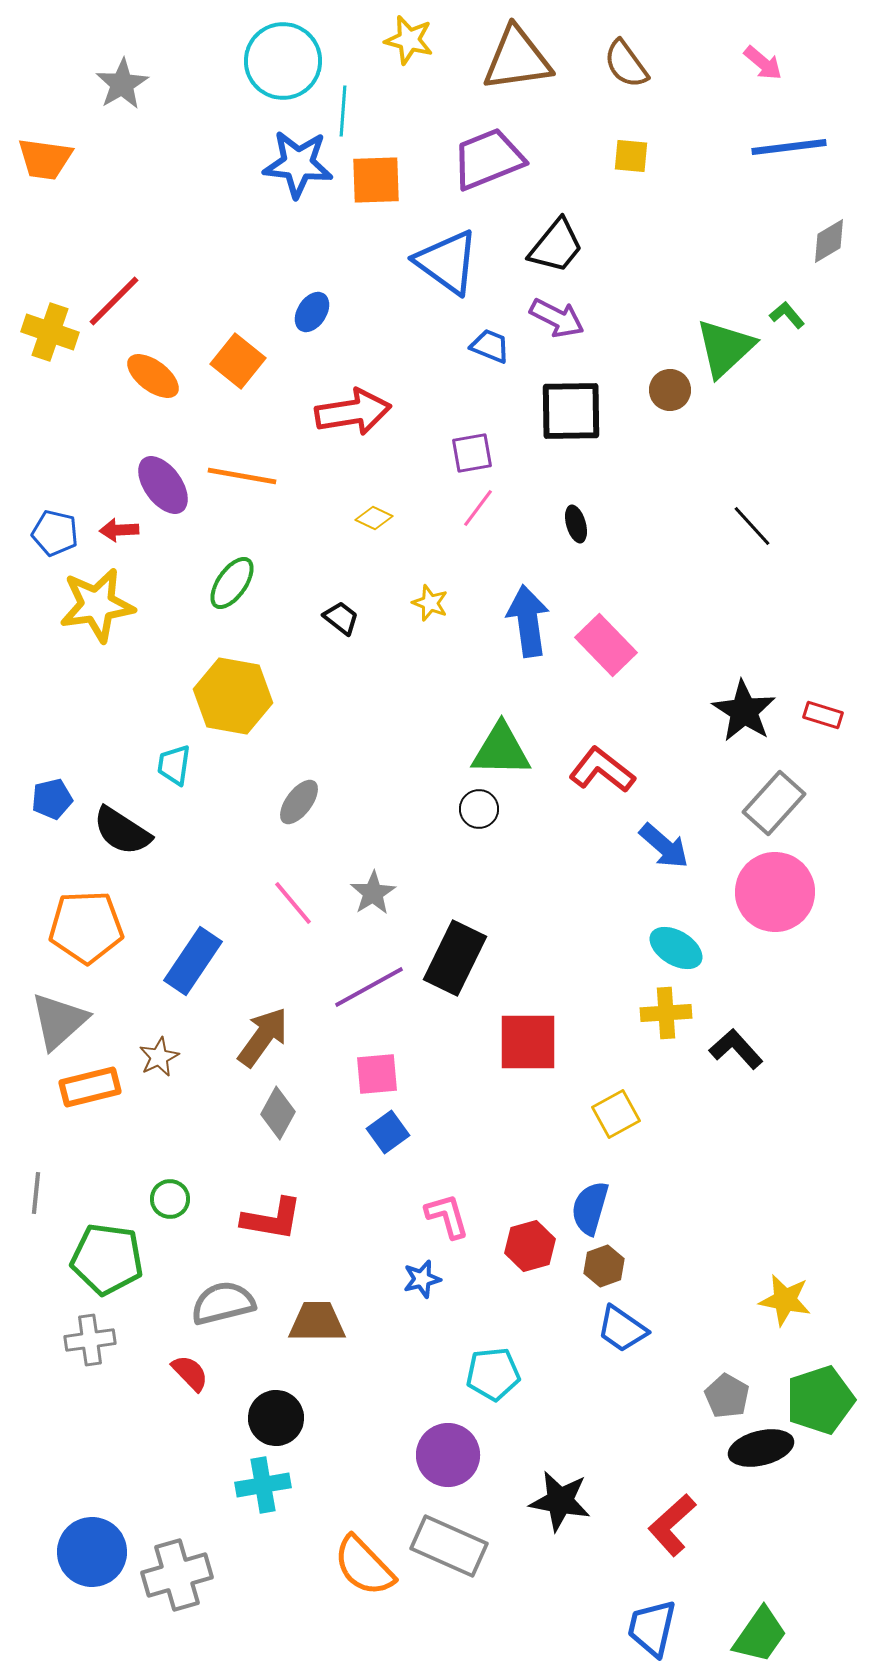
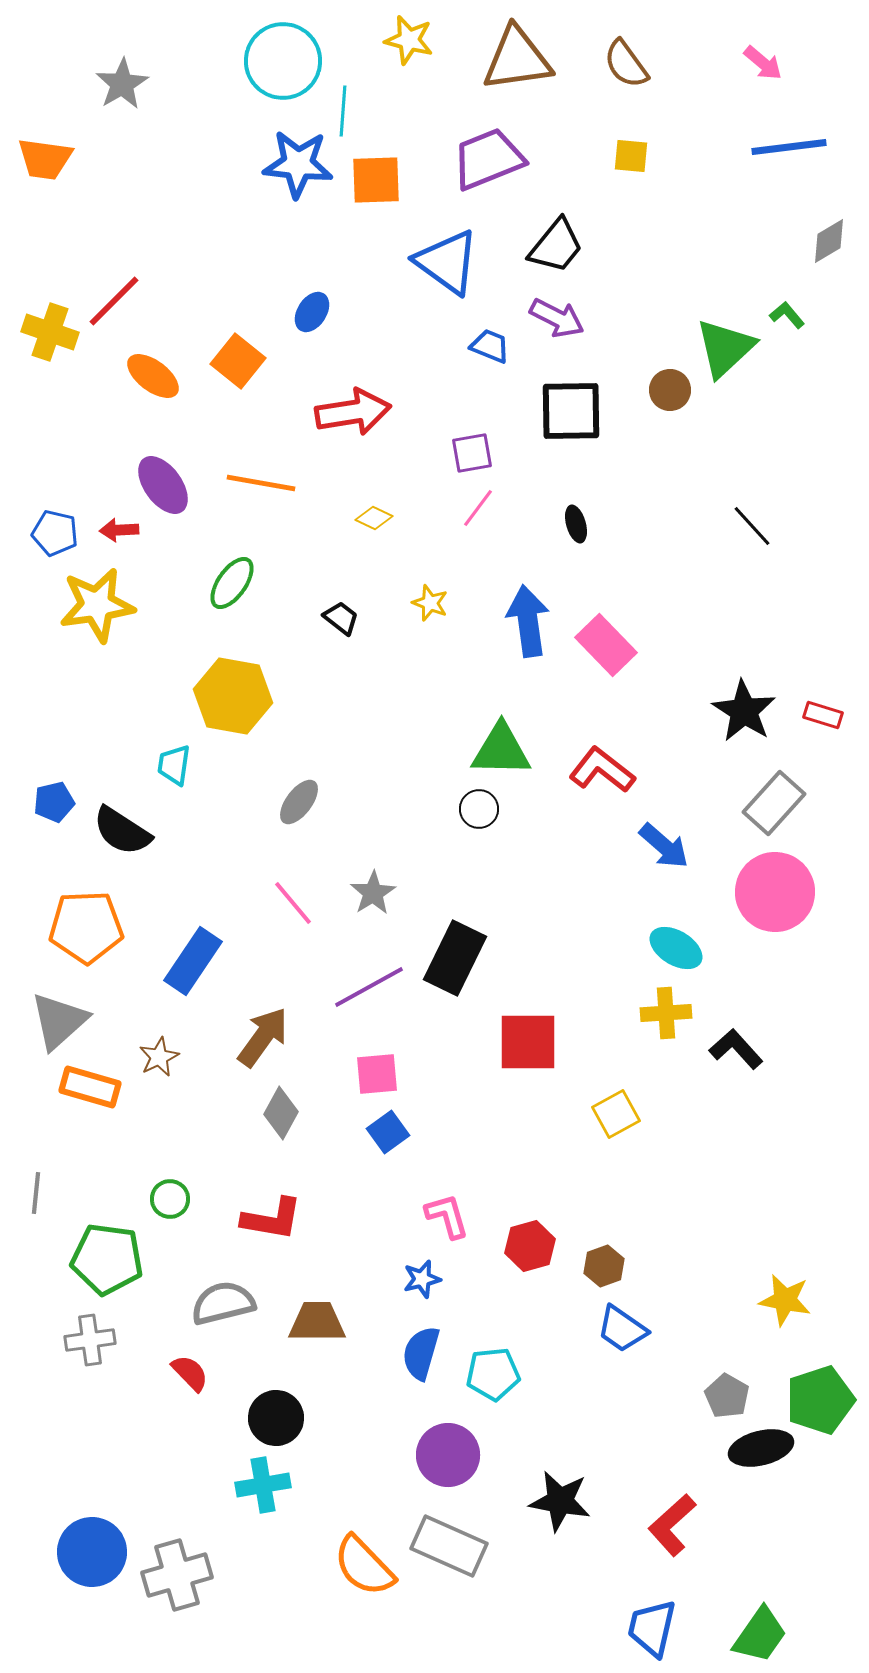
orange line at (242, 476): moved 19 px right, 7 px down
blue pentagon at (52, 799): moved 2 px right, 3 px down
orange rectangle at (90, 1087): rotated 30 degrees clockwise
gray diamond at (278, 1113): moved 3 px right
blue semicircle at (590, 1208): moved 169 px left, 145 px down
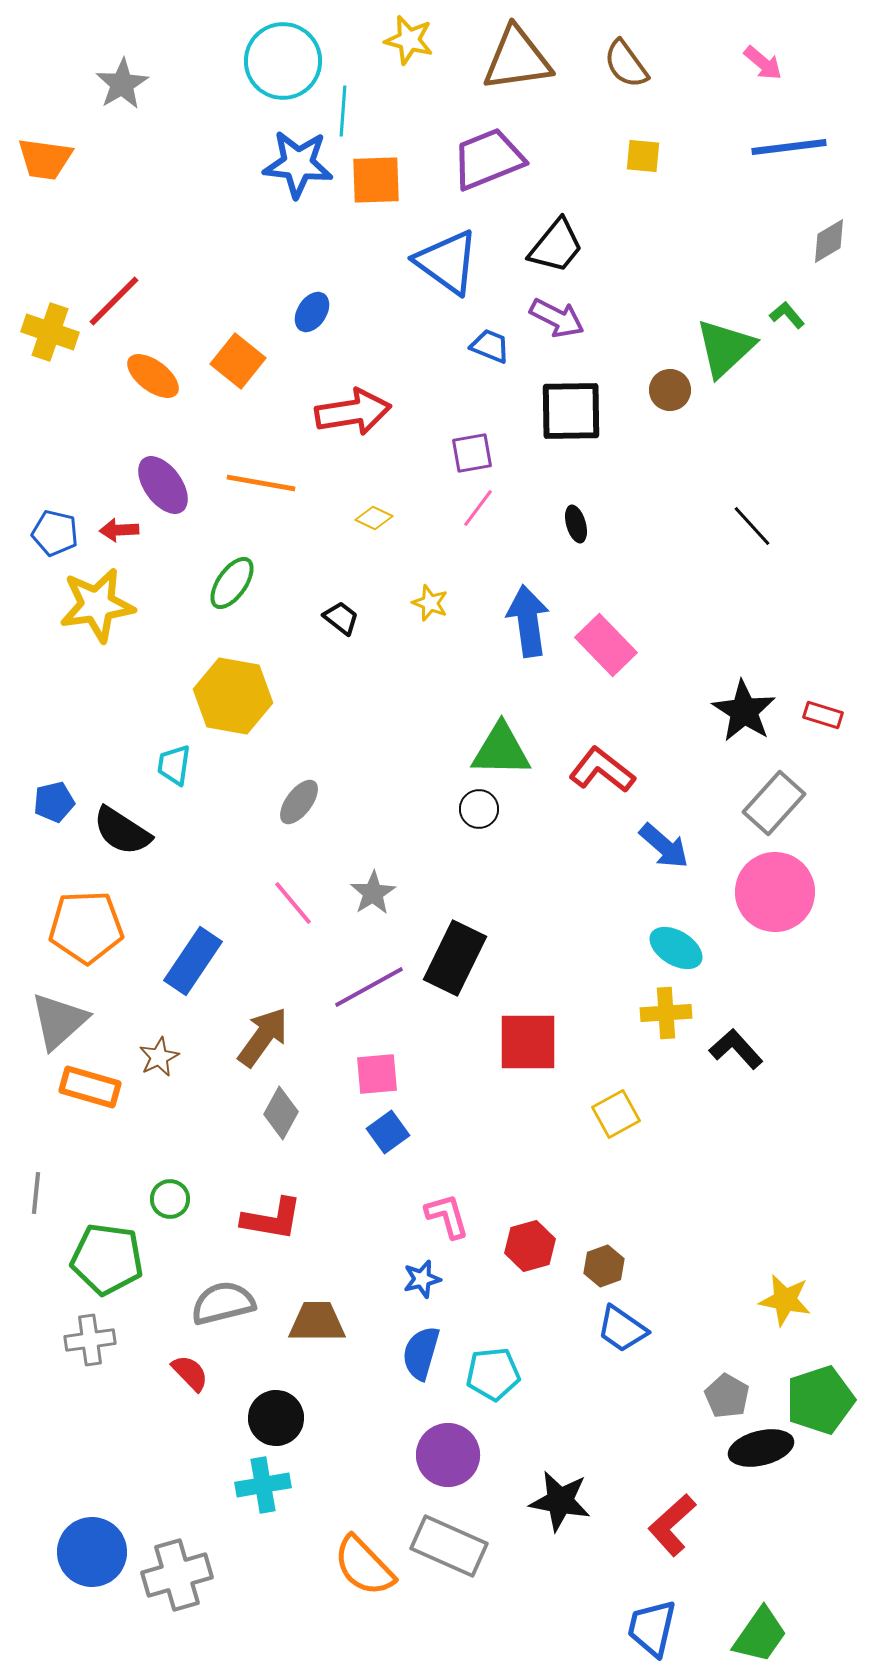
yellow square at (631, 156): moved 12 px right
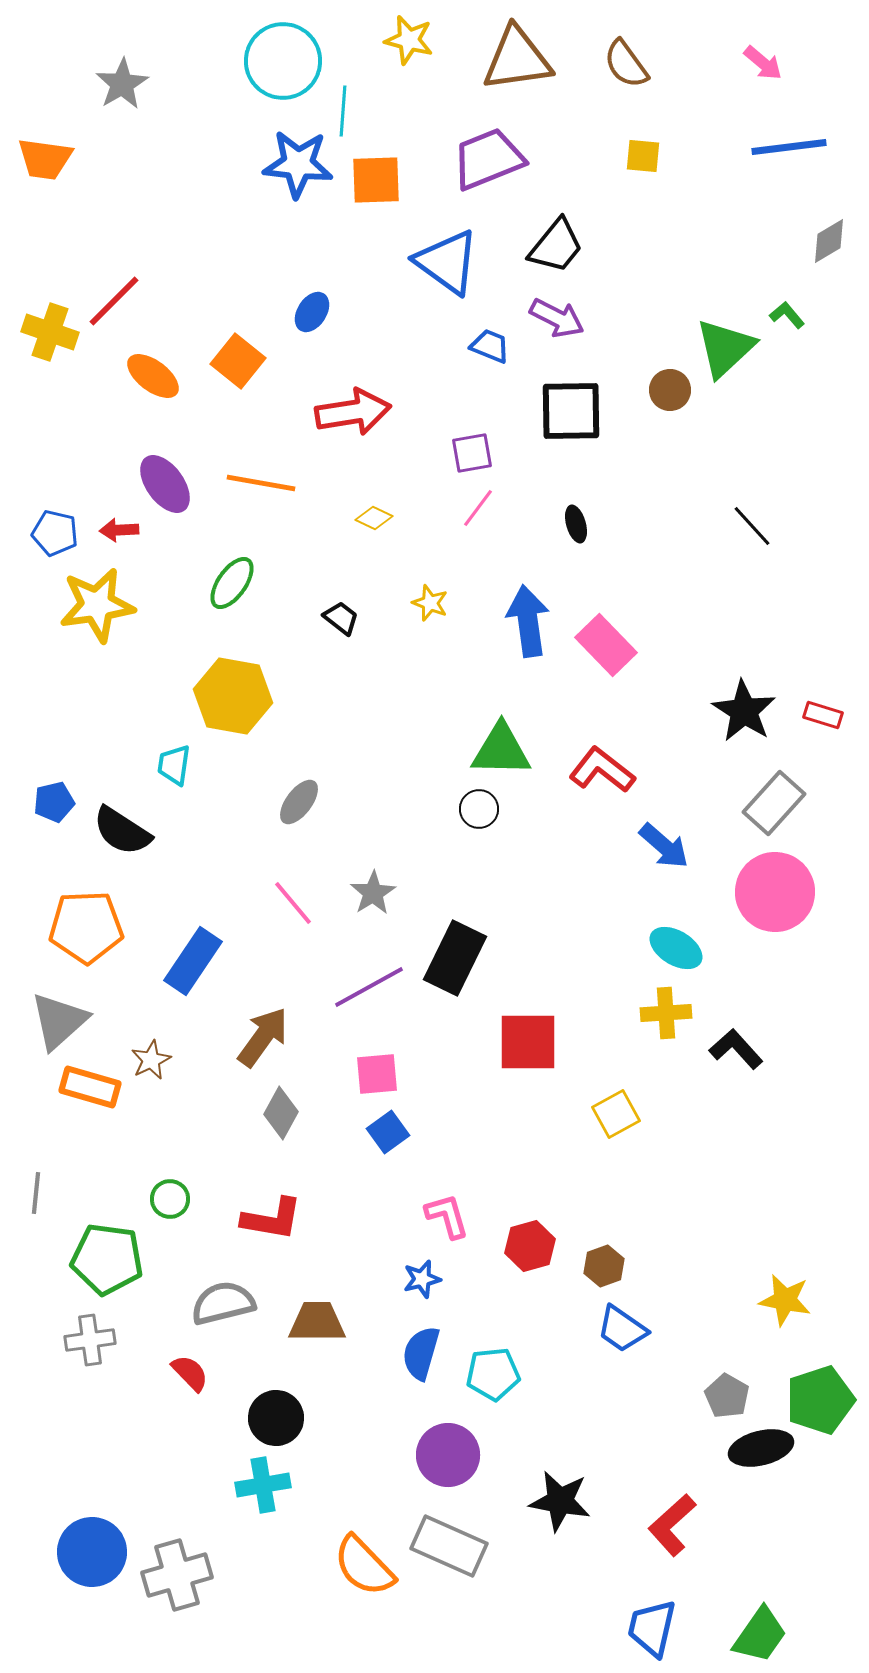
purple ellipse at (163, 485): moved 2 px right, 1 px up
brown star at (159, 1057): moved 8 px left, 3 px down
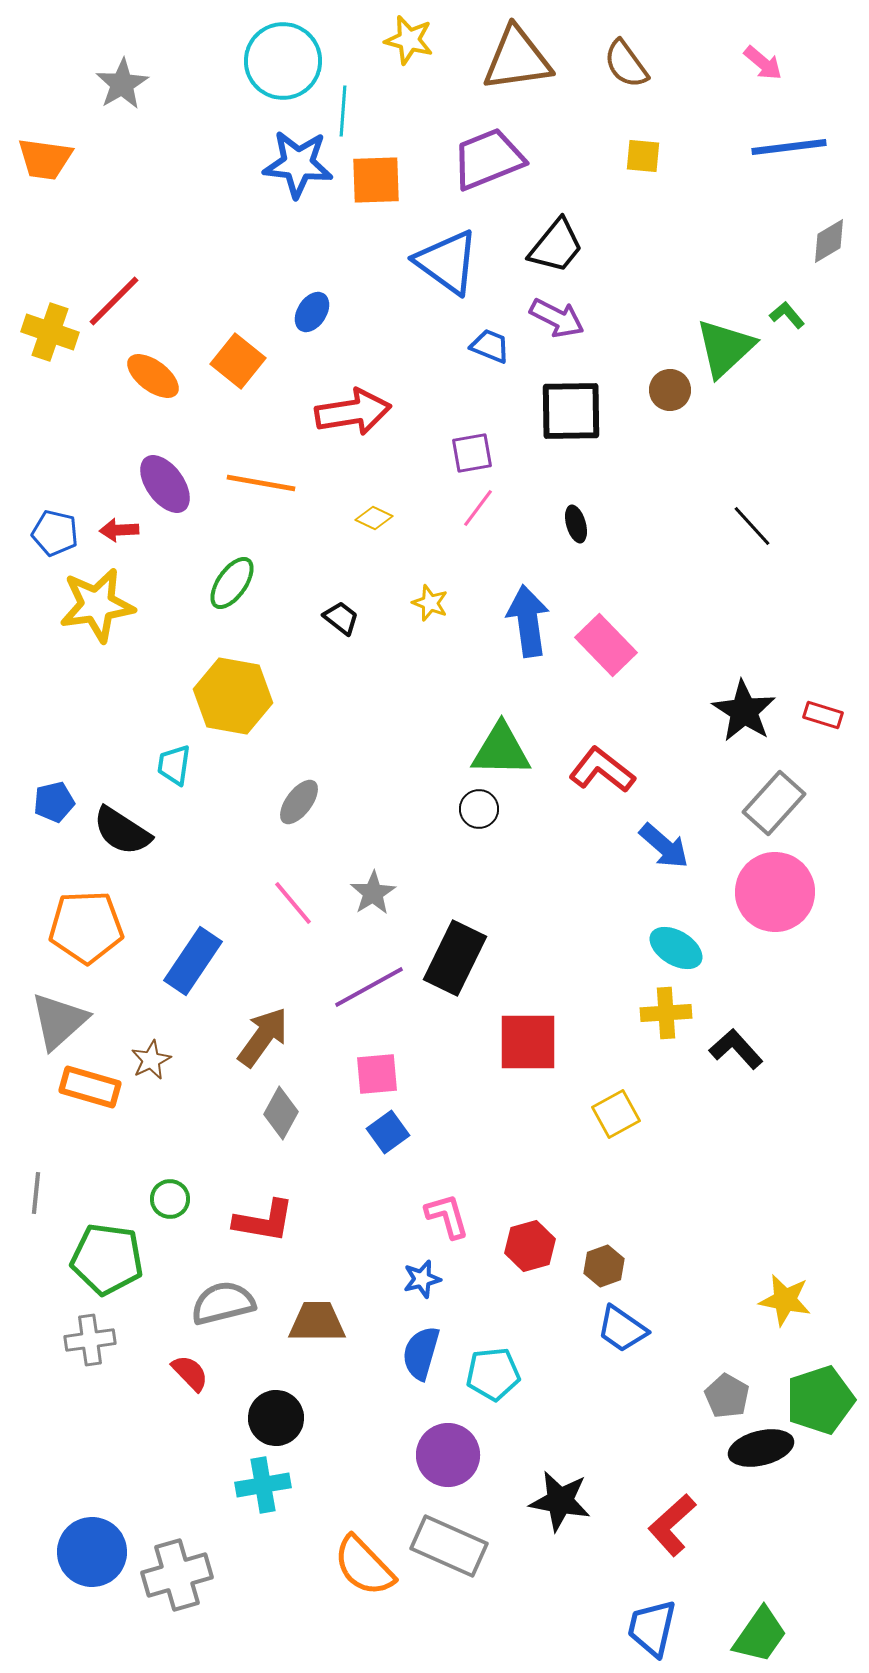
red L-shape at (272, 1219): moved 8 px left, 2 px down
